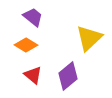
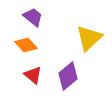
orange diamond: rotated 15 degrees clockwise
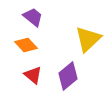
yellow triangle: moved 1 px left, 1 px down
